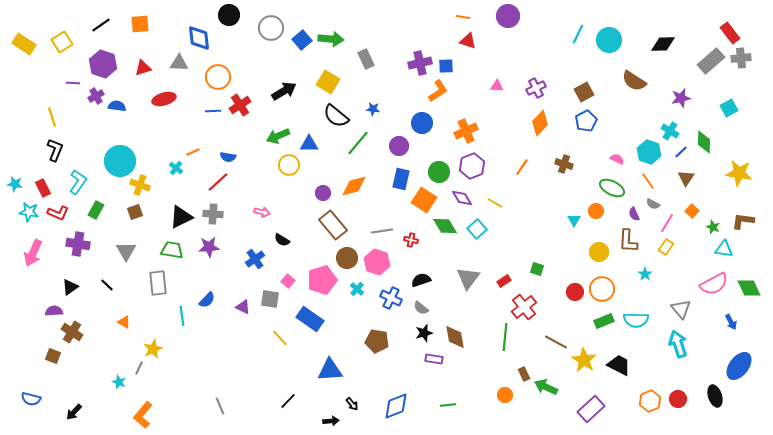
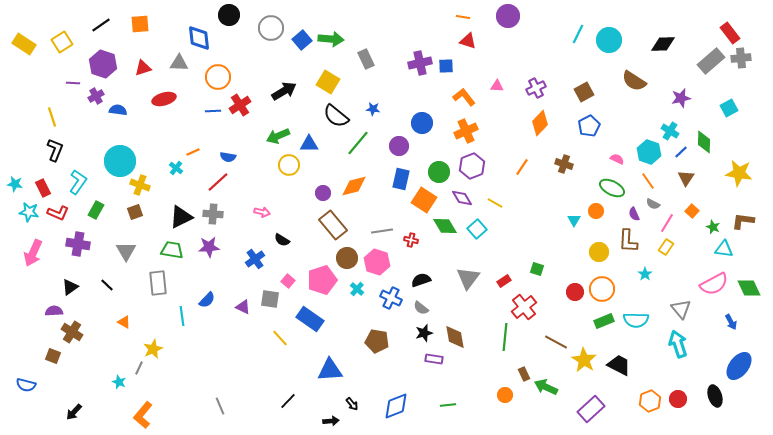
orange L-shape at (438, 91): moved 26 px right, 6 px down; rotated 95 degrees counterclockwise
blue semicircle at (117, 106): moved 1 px right, 4 px down
blue pentagon at (586, 121): moved 3 px right, 5 px down
blue semicircle at (31, 399): moved 5 px left, 14 px up
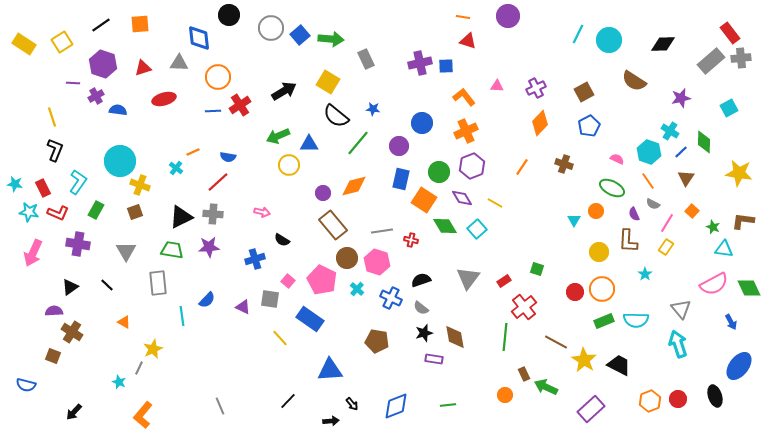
blue square at (302, 40): moved 2 px left, 5 px up
blue cross at (255, 259): rotated 18 degrees clockwise
pink pentagon at (322, 280): rotated 28 degrees counterclockwise
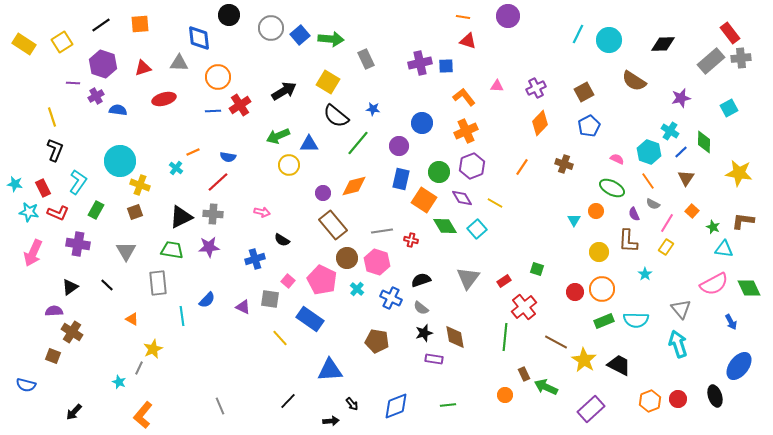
orange triangle at (124, 322): moved 8 px right, 3 px up
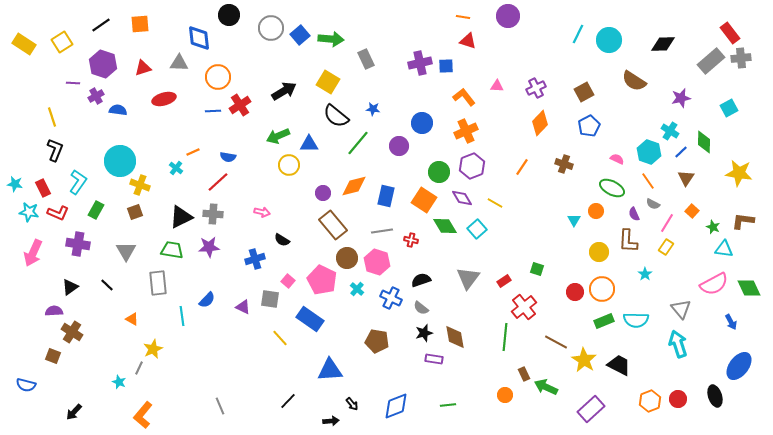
blue rectangle at (401, 179): moved 15 px left, 17 px down
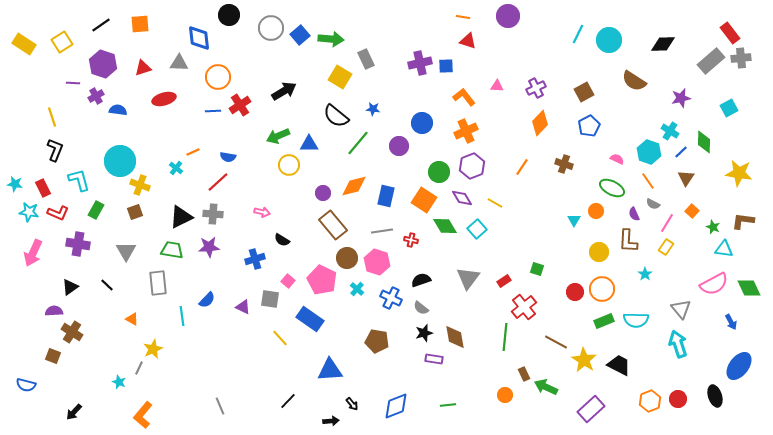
yellow square at (328, 82): moved 12 px right, 5 px up
cyan L-shape at (78, 182): moved 1 px right, 2 px up; rotated 50 degrees counterclockwise
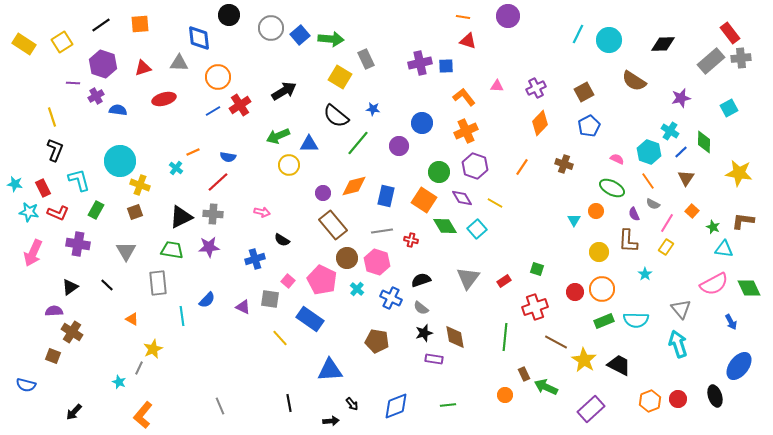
blue line at (213, 111): rotated 28 degrees counterclockwise
purple hexagon at (472, 166): moved 3 px right; rotated 20 degrees counterclockwise
red cross at (524, 307): moved 11 px right; rotated 20 degrees clockwise
black line at (288, 401): moved 1 px right, 2 px down; rotated 54 degrees counterclockwise
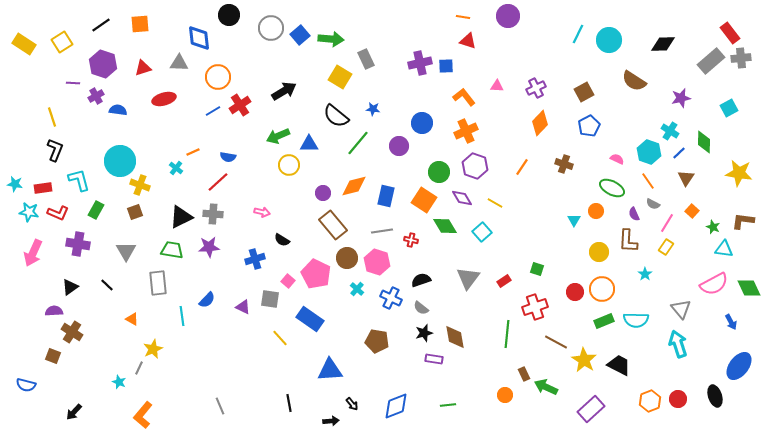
blue line at (681, 152): moved 2 px left, 1 px down
red rectangle at (43, 188): rotated 72 degrees counterclockwise
cyan square at (477, 229): moved 5 px right, 3 px down
pink pentagon at (322, 280): moved 6 px left, 6 px up
green line at (505, 337): moved 2 px right, 3 px up
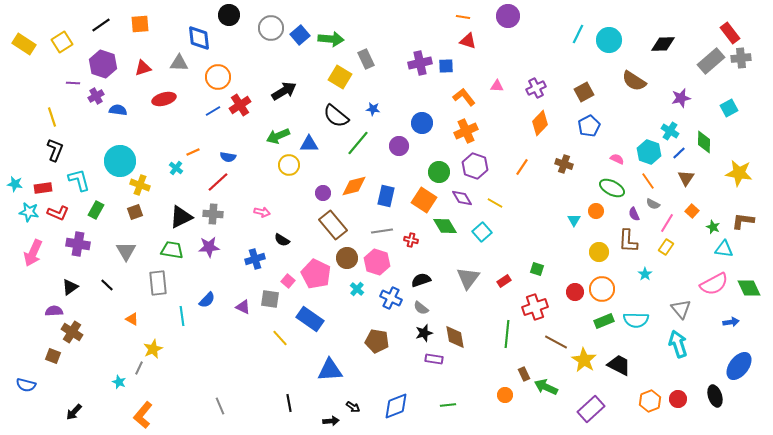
blue arrow at (731, 322): rotated 70 degrees counterclockwise
black arrow at (352, 404): moved 1 px right, 3 px down; rotated 16 degrees counterclockwise
